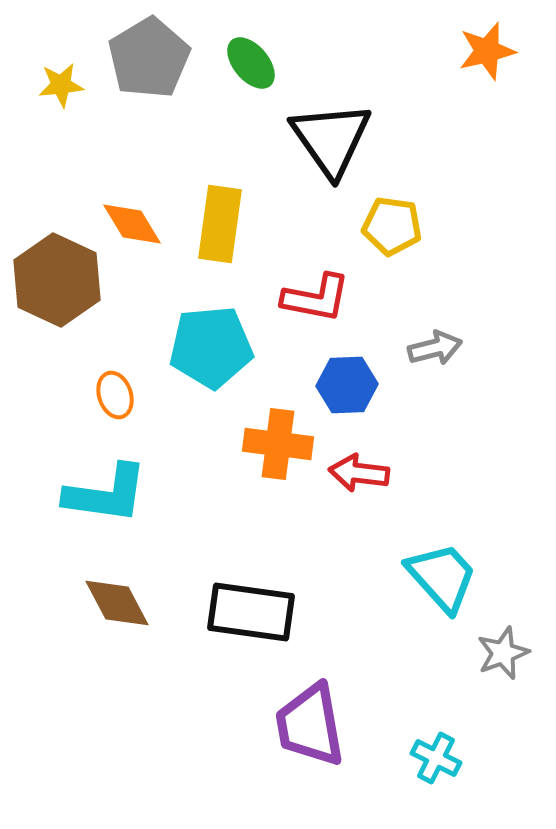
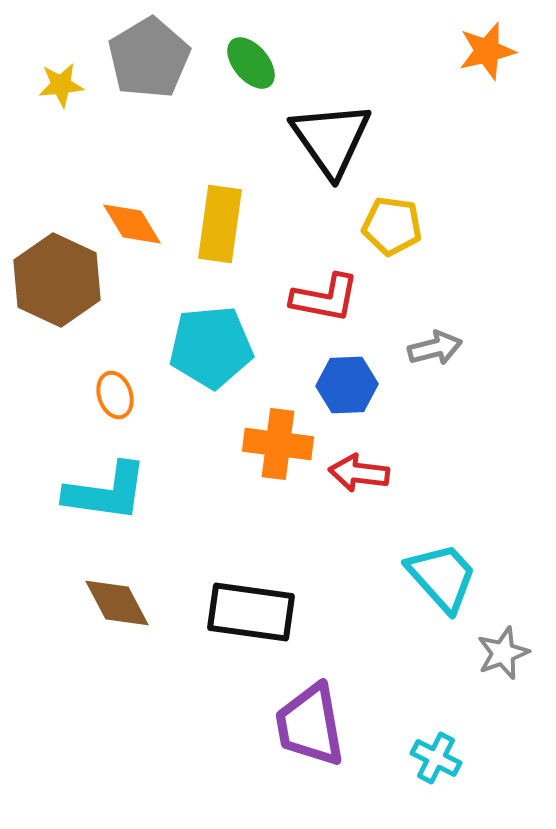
red L-shape: moved 9 px right
cyan L-shape: moved 2 px up
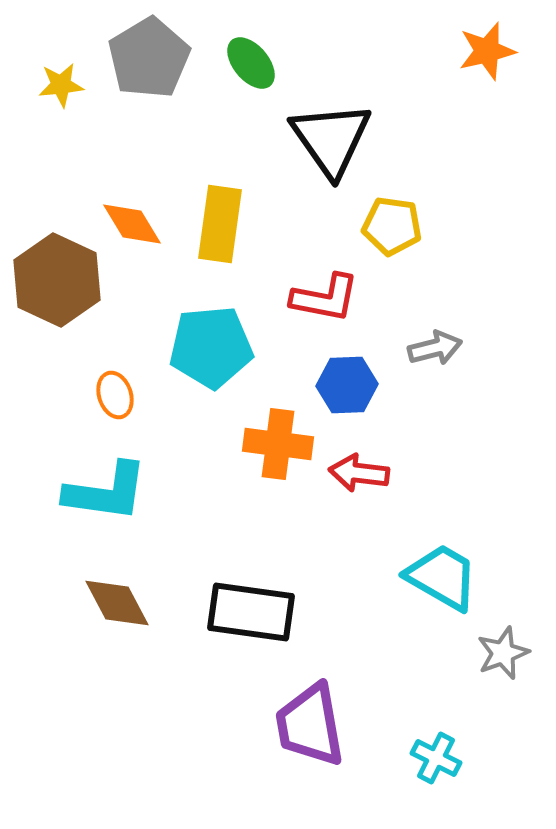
cyan trapezoid: rotated 18 degrees counterclockwise
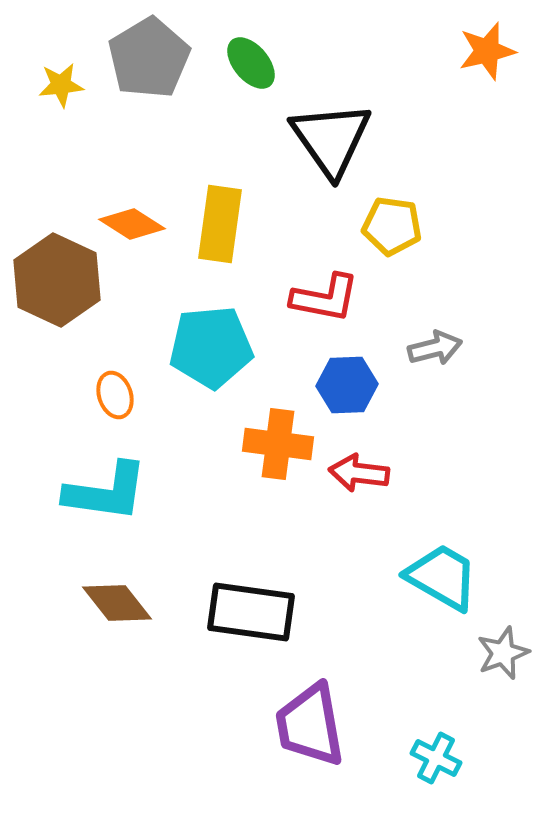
orange diamond: rotated 26 degrees counterclockwise
brown diamond: rotated 10 degrees counterclockwise
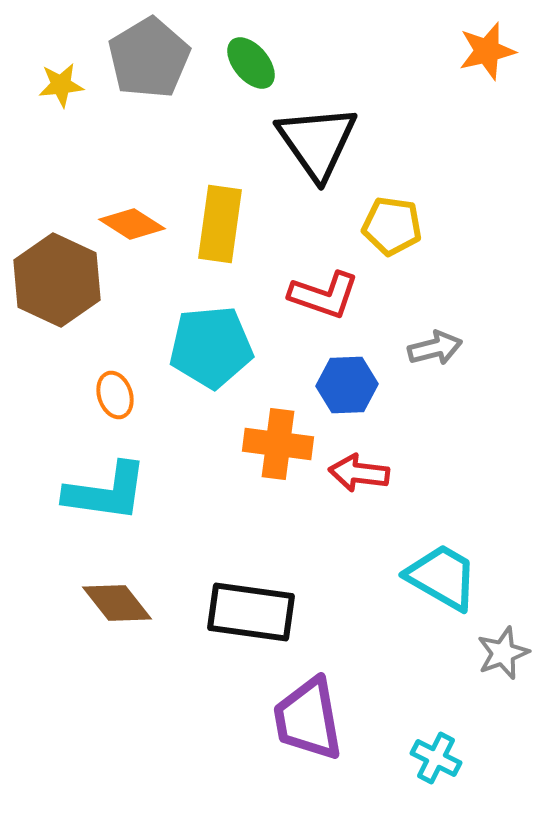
black triangle: moved 14 px left, 3 px down
red L-shape: moved 1 px left, 3 px up; rotated 8 degrees clockwise
purple trapezoid: moved 2 px left, 6 px up
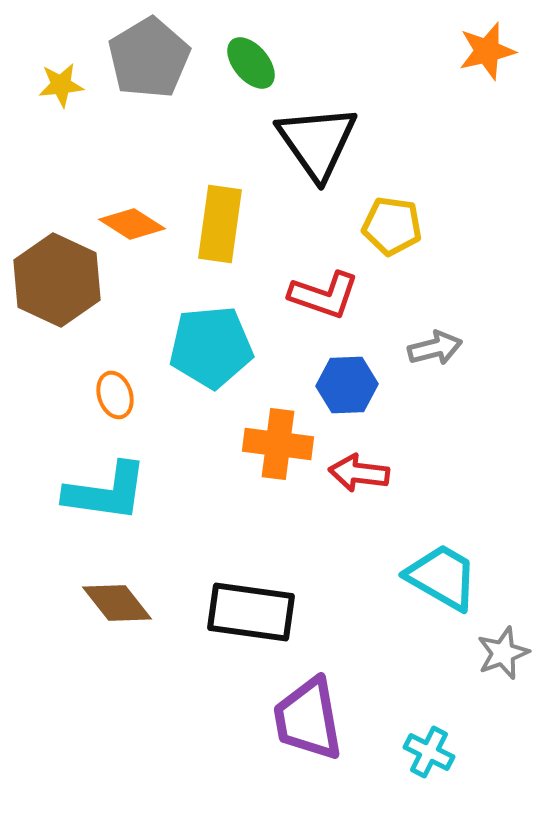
cyan cross: moved 7 px left, 6 px up
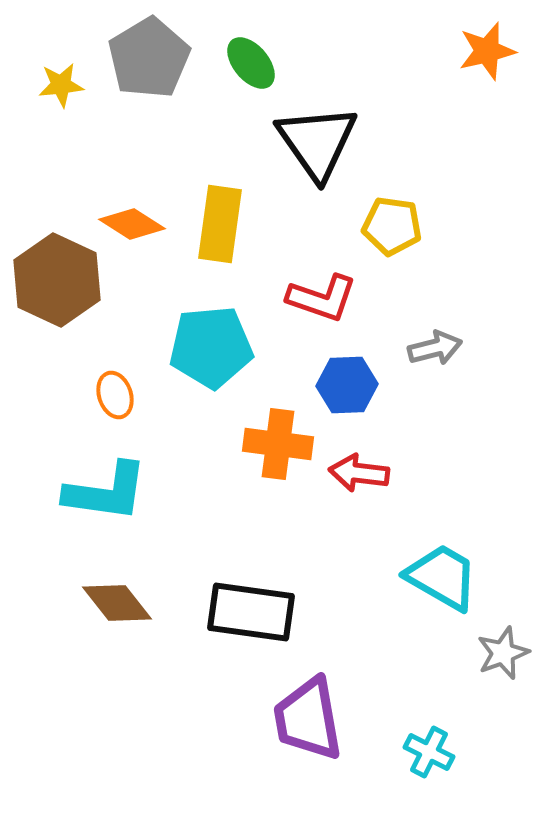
red L-shape: moved 2 px left, 3 px down
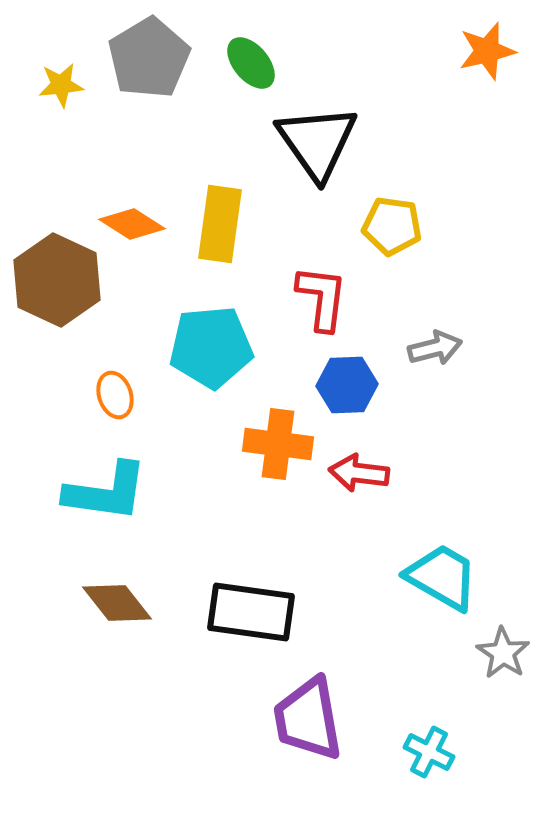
red L-shape: rotated 102 degrees counterclockwise
gray star: rotated 18 degrees counterclockwise
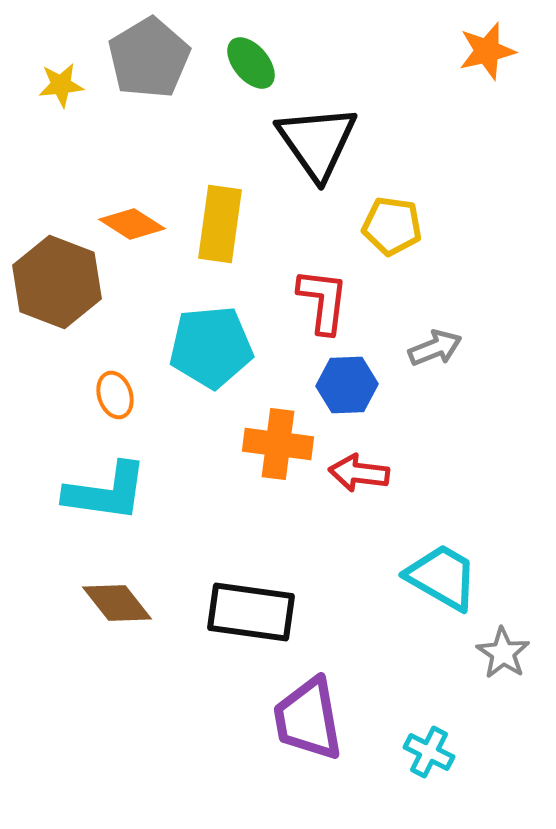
brown hexagon: moved 2 px down; rotated 4 degrees counterclockwise
red L-shape: moved 1 px right, 3 px down
gray arrow: rotated 8 degrees counterclockwise
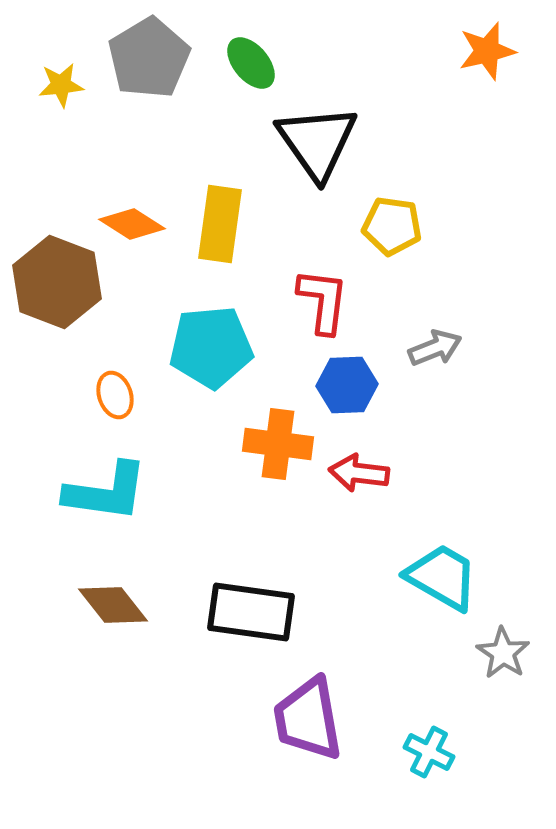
brown diamond: moved 4 px left, 2 px down
